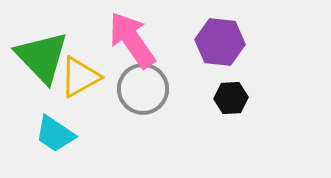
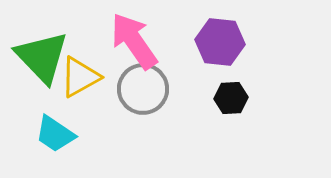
pink arrow: moved 2 px right, 1 px down
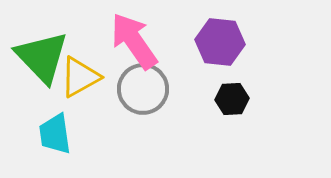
black hexagon: moved 1 px right, 1 px down
cyan trapezoid: rotated 48 degrees clockwise
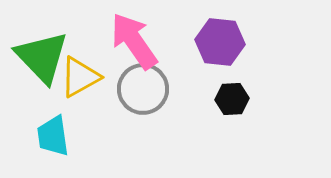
cyan trapezoid: moved 2 px left, 2 px down
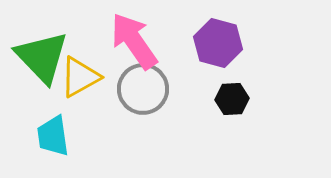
purple hexagon: moved 2 px left, 1 px down; rotated 9 degrees clockwise
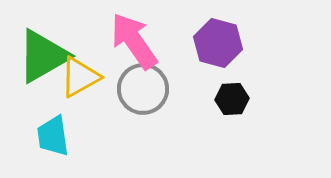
green triangle: moved 1 px right, 1 px up; rotated 44 degrees clockwise
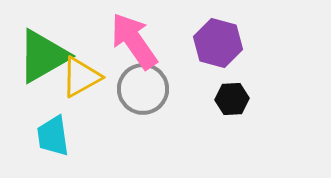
yellow triangle: moved 1 px right
